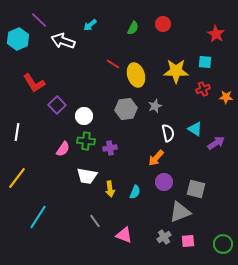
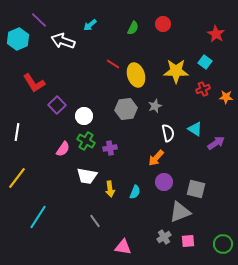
cyan square: rotated 32 degrees clockwise
green cross: rotated 24 degrees clockwise
pink triangle: moved 1 px left, 12 px down; rotated 12 degrees counterclockwise
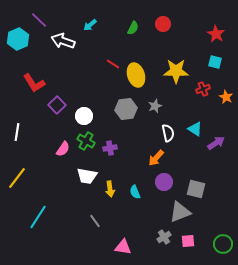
cyan square: moved 10 px right; rotated 24 degrees counterclockwise
orange star: rotated 24 degrees clockwise
cyan semicircle: rotated 136 degrees clockwise
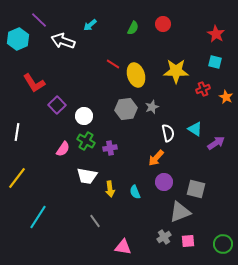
gray star: moved 3 px left, 1 px down
